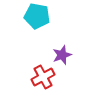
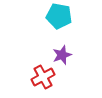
cyan pentagon: moved 22 px right
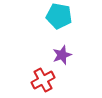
red cross: moved 3 px down
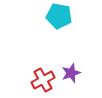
purple star: moved 9 px right, 18 px down
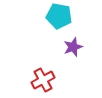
purple star: moved 2 px right, 26 px up
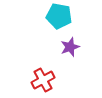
purple star: moved 3 px left
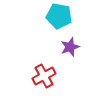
red cross: moved 1 px right, 4 px up
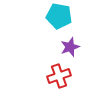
red cross: moved 15 px right; rotated 10 degrees clockwise
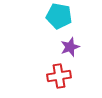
red cross: rotated 10 degrees clockwise
